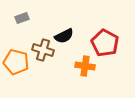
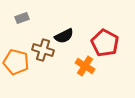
orange cross: rotated 24 degrees clockwise
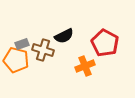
gray rectangle: moved 26 px down
orange pentagon: moved 2 px up
orange cross: rotated 36 degrees clockwise
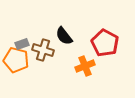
black semicircle: rotated 78 degrees clockwise
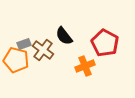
gray rectangle: moved 2 px right
brown cross: rotated 20 degrees clockwise
